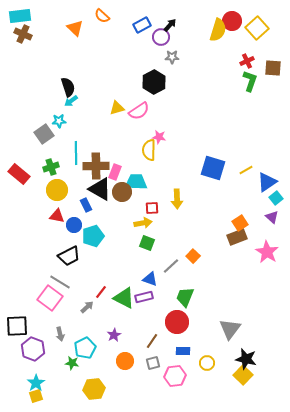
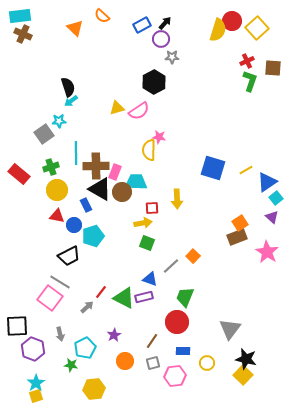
black arrow at (170, 25): moved 5 px left, 2 px up
purple circle at (161, 37): moved 2 px down
green star at (72, 363): moved 1 px left, 2 px down
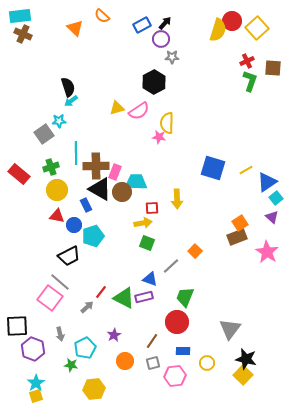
yellow semicircle at (149, 150): moved 18 px right, 27 px up
orange square at (193, 256): moved 2 px right, 5 px up
gray line at (60, 282): rotated 10 degrees clockwise
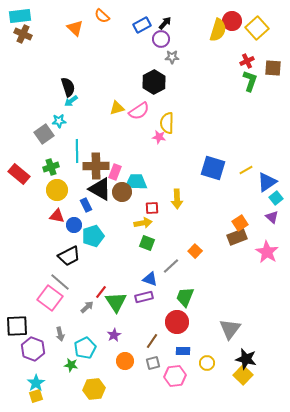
cyan line at (76, 153): moved 1 px right, 2 px up
green triangle at (124, 298): moved 8 px left, 4 px down; rotated 30 degrees clockwise
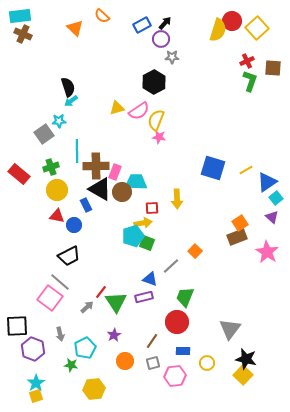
yellow semicircle at (167, 123): moved 11 px left, 3 px up; rotated 20 degrees clockwise
cyan pentagon at (93, 236): moved 40 px right
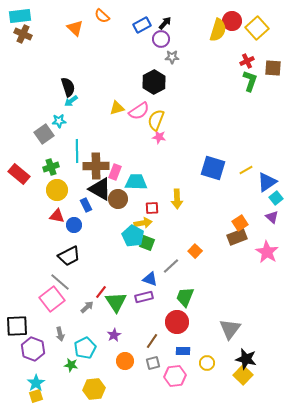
brown circle at (122, 192): moved 4 px left, 7 px down
cyan pentagon at (133, 236): rotated 25 degrees counterclockwise
pink square at (50, 298): moved 2 px right, 1 px down; rotated 15 degrees clockwise
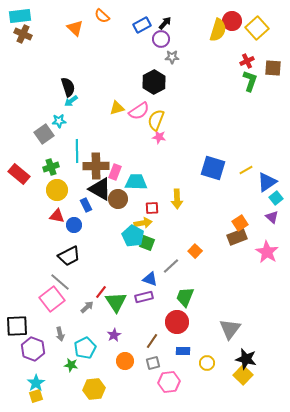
pink hexagon at (175, 376): moved 6 px left, 6 px down
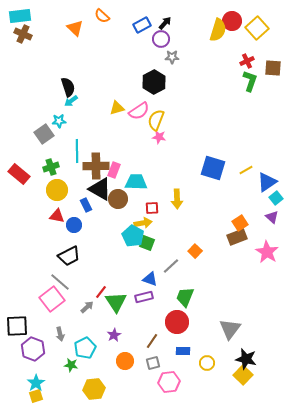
pink rectangle at (115, 172): moved 1 px left, 2 px up
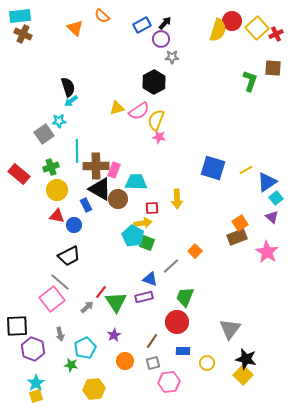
red cross at (247, 61): moved 29 px right, 27 px up
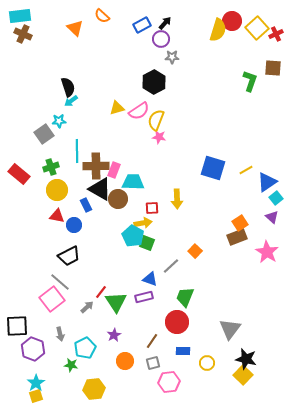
cyan trapezoid at (136, 182): moved 3 px left
